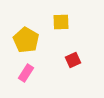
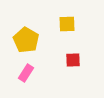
yellow square: moved 6 px right, 2 px down
red square: rotated 21 degrees clockwise
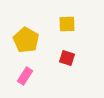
red square: moved 6 px left, 2 px up; rotated 21 degrees clockwise
pink rectangle: moved 1 px left, 3 px down
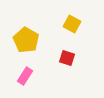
yellow square: moved 5 px right; rotated 30 degrees clockwise
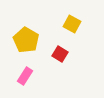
red square: moved 7 px left, 4 px up; rotated 14 degrees clockwise
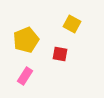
yellow pentagon: rotated 20 degrees clockwise
red square: rotated 21 degrees counterclockwise
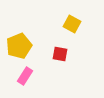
yellow pentagon: moved 7 px left, 6 px down
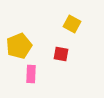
red square: moved 1 px right
pink rectangle: moved 6 px right, 2 px up; rotated 30 degrees counterclockwise
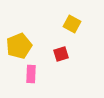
red square: rotated 28 degrees counterclockwise
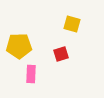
yellow square: rotated 12 degrees counterclockwise
yellow pentagon: rotated 20 degrees clockwise
